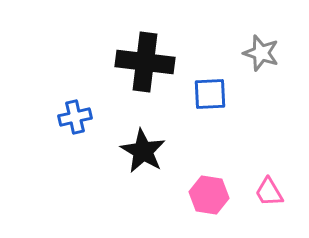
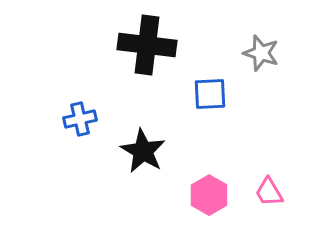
black cross: moved 2 px right, 17 px up
blue cross: moved 5 px right, 2 px down
pink hexagon: rotated 21 degrees clockwise
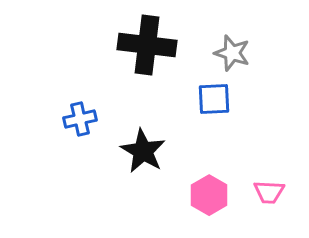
gray star: moved 29 px left
blue square: moved 4 px right, 5 px down
pink trapezoid: rotated 56 degrees counterclockwise
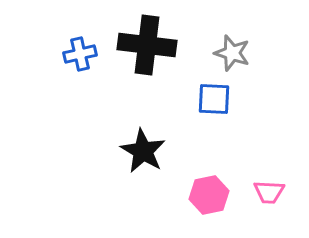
blue square: rotated 6 degrees clockwise
blue cross: moved 65 px up
pink hexagon: rotated 18 degrees clockwise
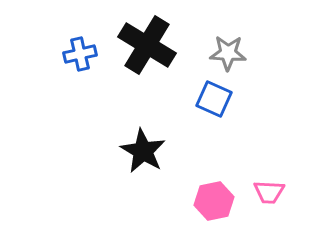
black cross: rotated 24 degrees clockwise
gray star: moved 4 px left; rotated 15 degrees counterclockwise
blue square: rotated 21 degrees clockwise
pink hexagon: moved 5 px right, 6 px down
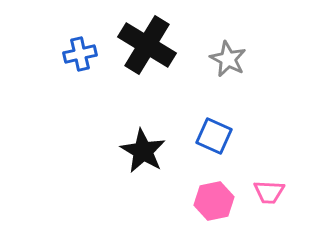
gray star: moved 6 px down; rotated 24 degrees clockwise
blue square: moved 37 px down
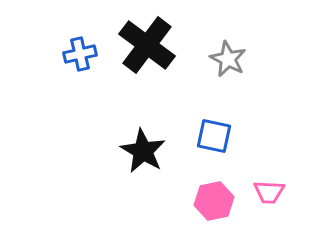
black cross: rotated 6 degrees clockwise
blue square: rotated 12 degrees counterclockwise
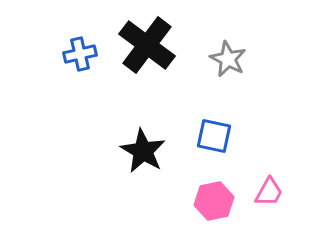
pink trapezoid: rotated 64 degrees counterclockwise
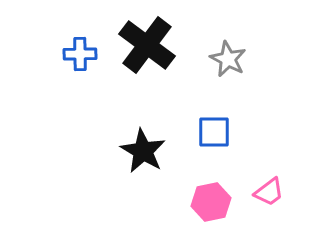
blue cross: rotated 12 degrees clockwise
blue square: moved 4 px up; rotated 12 degrees counterclockwise
pink trapezoid: rotated 24 degrees clockwise
pink hexagon: moved 3 px left, 1 px down
